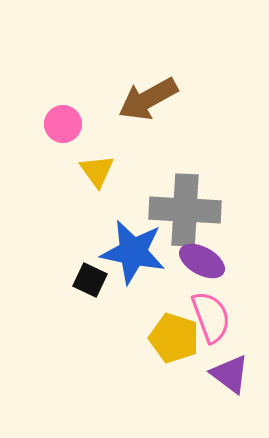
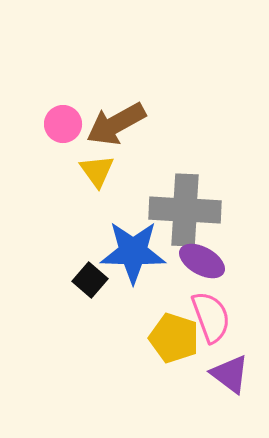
brown arrow: moved 32 px left, 25 px down
blue star: rotated 10 degrees counterclockwise
black square: rotated 16 degrees clockwise
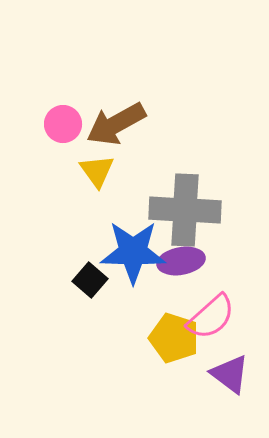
purple ellipse: moved 21 px left; rotated 39 degrees counterclockwise
pink semicircle: rotated 68 degrees clockwise
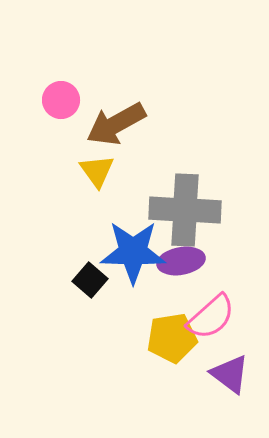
pink circle: moved 2 px left, 24 px up
yellow pentagon: moved 2 px left; rotated 27 degrees counterclockwise
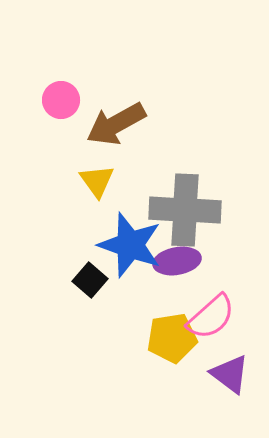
yellow triangle: moved 10 px down
blue star: moved 3 px left, 7 px up; rotated 18 degrees clockwise
purple ellipse: moved 4 px left
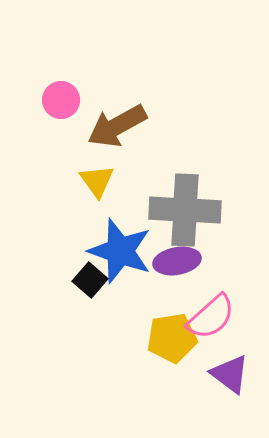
brown arrow: moved 1 px right, 2 px down
blue star: moved 10 px left, 6 px down
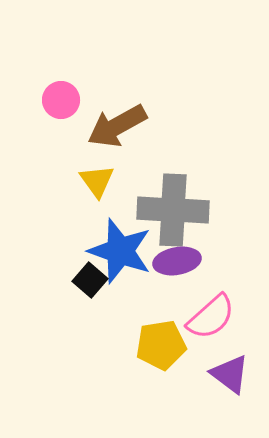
gray cross: moved 12 px left
yellow pentagon: moved 11 px left, 7 px down
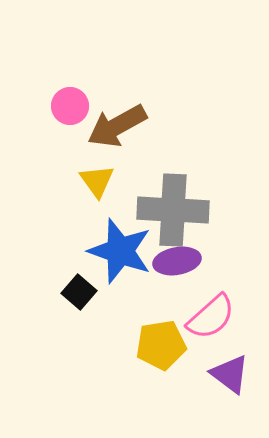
pink circle: moved 9 px right, 6 px down
black square: moved 11 px left, 12 px down
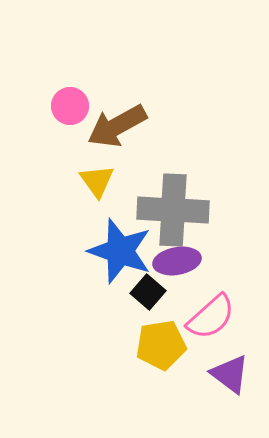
black square: moved 69 px right
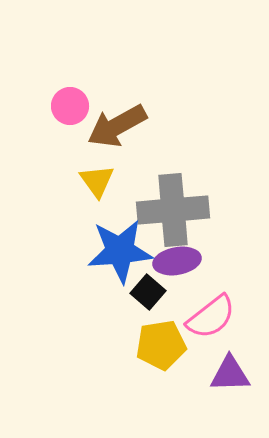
gray cross: rotated 8 degrees counterclockwise
blue star: rotated 24 degrees counterclockwise
pink semicircle: rotated 4 degrees clockwise
purple triangle: rotated 39 degrees counterclockwise
